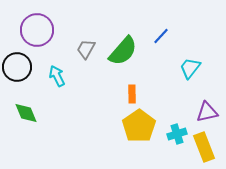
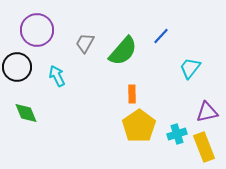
gray trapezoid: moved 1 px left, 6 px up
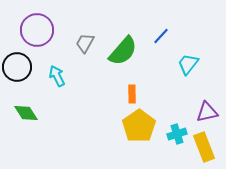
cyan trapezoid: moved 2 px left, 4 px up
green diamond: rotated 10 degrees counterclockwise
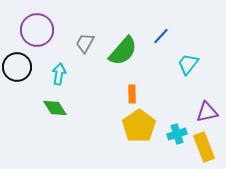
cyan arrow: moved 2 px right, 2 px up; rotated 35 degrees clockwise
green diamond: moved 29 px right, 5 px up
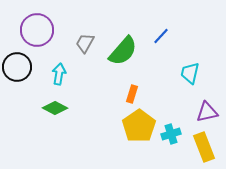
cyan trapezoid: moved 2 px right, 9 px down; rotated 25 degrees counterclockwise
orange rectangle: rotated 18 degrees clockwise
green diamond: rotated 30 degrees counterclockwise
cyan cross: moved 6 px left
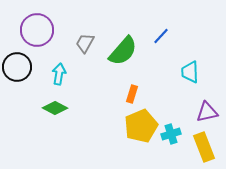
cyan trapezoid: moved 1 px up; rotated 15 degrees counterclockwise
yellow pentagon: moved 2 px right; rotated 12 degrees clockwise
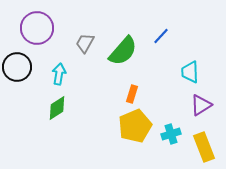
purple circle: moved 2 px up
green diamond: moved 2 px right; rotated 60 degrees counterclockwise
purple triangle: moved 6 px left, 7 px up; rotated 20 degrees counterclockwise
yellow pentagon: moved 6 px left
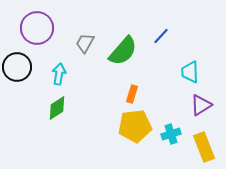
yellow pentagon: rotated 16 degrees clockwise
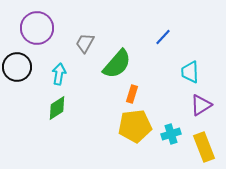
blue line: moved 2 px right, 1 px down
green semicircle: moved 6 px left, 13 px down
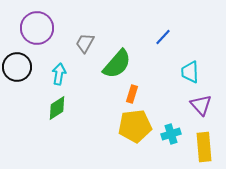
purple triangle: rotated 40 degrees counterclockwise
yellow rectangle: rotated 16 degrees clockwise
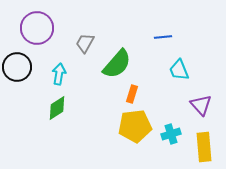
blue line: rotated 42 degrees clockwise
cyan trapezoid: moved 11 px left, 2 px up; rotated 20 degrees counterclockwise
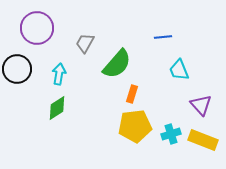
black circle: moved 2 px down
yellow rectangle: moved 1 px left, 7 px up; rotated 64 degrees counterclockwise
